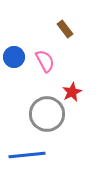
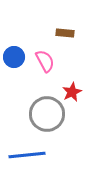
brown rectangle: moved 4 px down; rotated 48 degrees counterclockwise
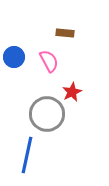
pink semicircle: moved 4 px right
blue line: rotated 72 degrees counterclockwise
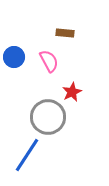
gray circle: moved 1 px right, 3 px down
blue line: rotated 21 degrees clockwise
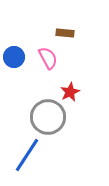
pink semicircle: moved 1 px left, 3 px up
red star: moved 2 px left
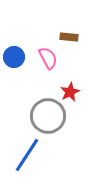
brown rectangle: moved 4 px right, 4 px down
gray circle: moved 1 px up
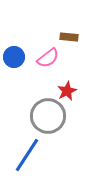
pink semicircle: rotated 80 degrees clockwise
red star: moved 3 px left, 1 px up
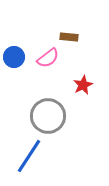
red star: moved 16 px right, 6 px up
blue line: moved 2 px right, 1 px down
